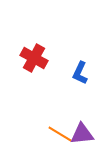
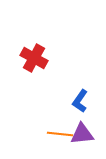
blue L-shape: moved 28 px down; rotated 10 degrees clockwise
orange line: rotated 25 degrees counterclockwise
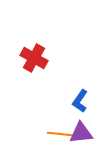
purple triangle: moved 1 px left, 1 px up
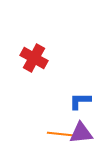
blue L-shape: rotated 55 degrees clockwise
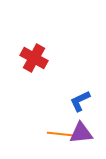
blue L-shape: rotated 25 degrees counterclockwise
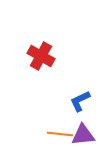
red cross: moved 7 px right, 2 px up
purple triangle: moved 2 px right, 2 px down
